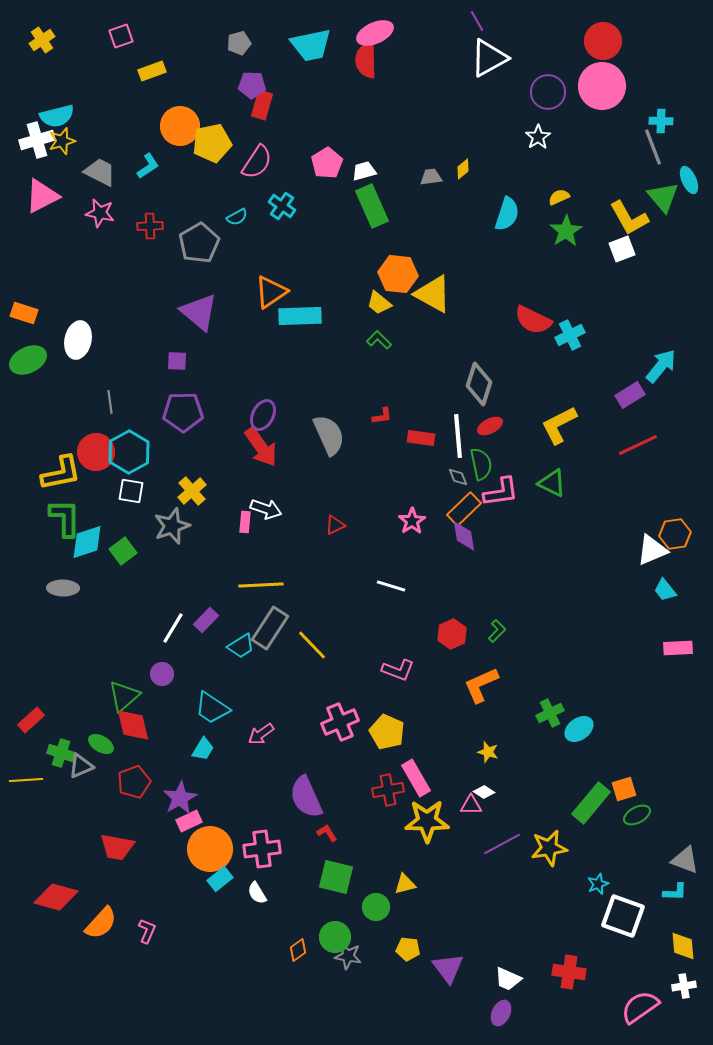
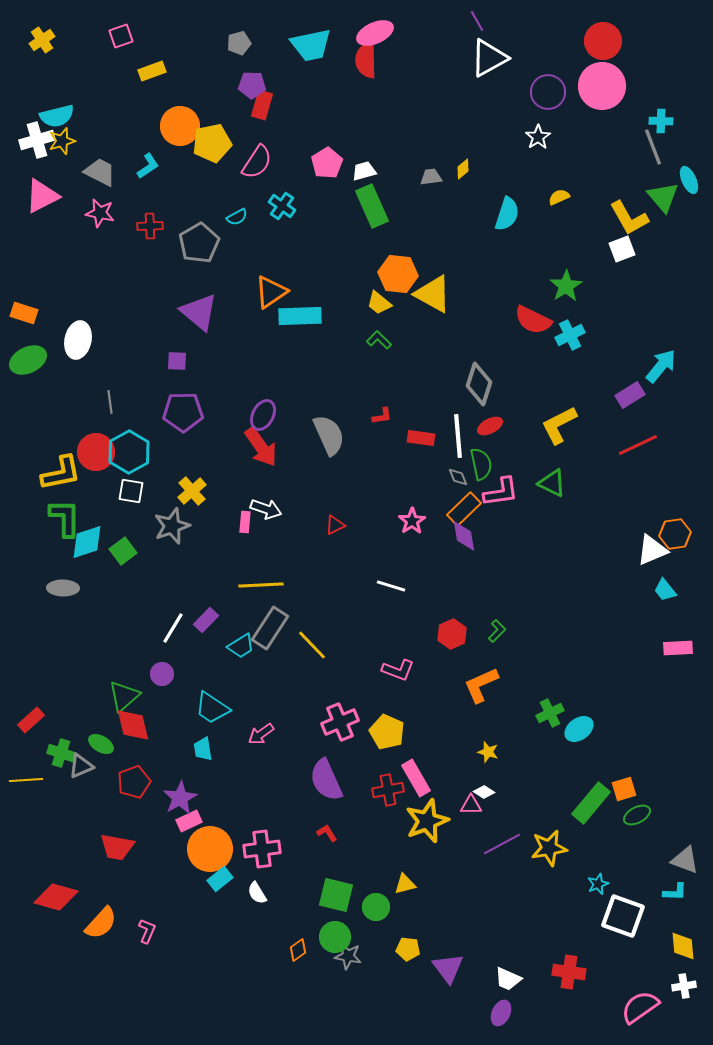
green star at (566, 231): moved 55 px down
cyan trapezoid at (203, 749): rotated 140 degrees clockwise
purple semicircle at (306, 797): moved 20 px right, 17 px up
yellow star at (427, 821): rotated 21 degrees counterclockwise
green square at (336, 877): moved 18 px down
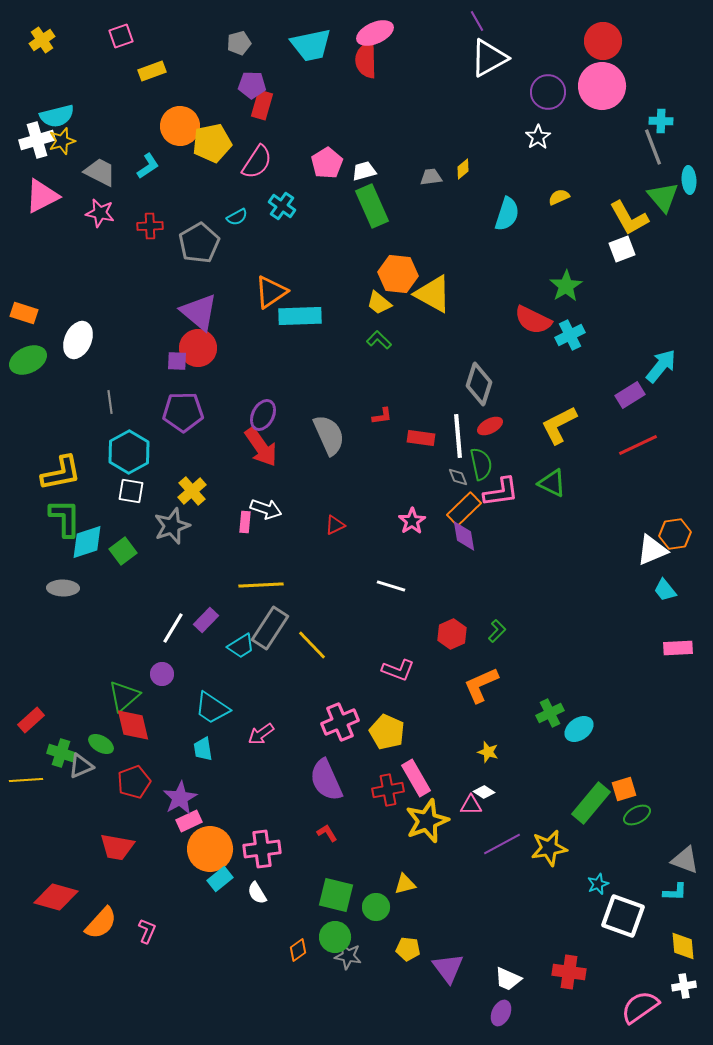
cyan ellipse at (689, 180): rotated 20 degrees clockwise
white ellipse at (78, 340): rotated 12 degrees clockwise
red circle at (96, 452): moved 102 px right, 104 px up
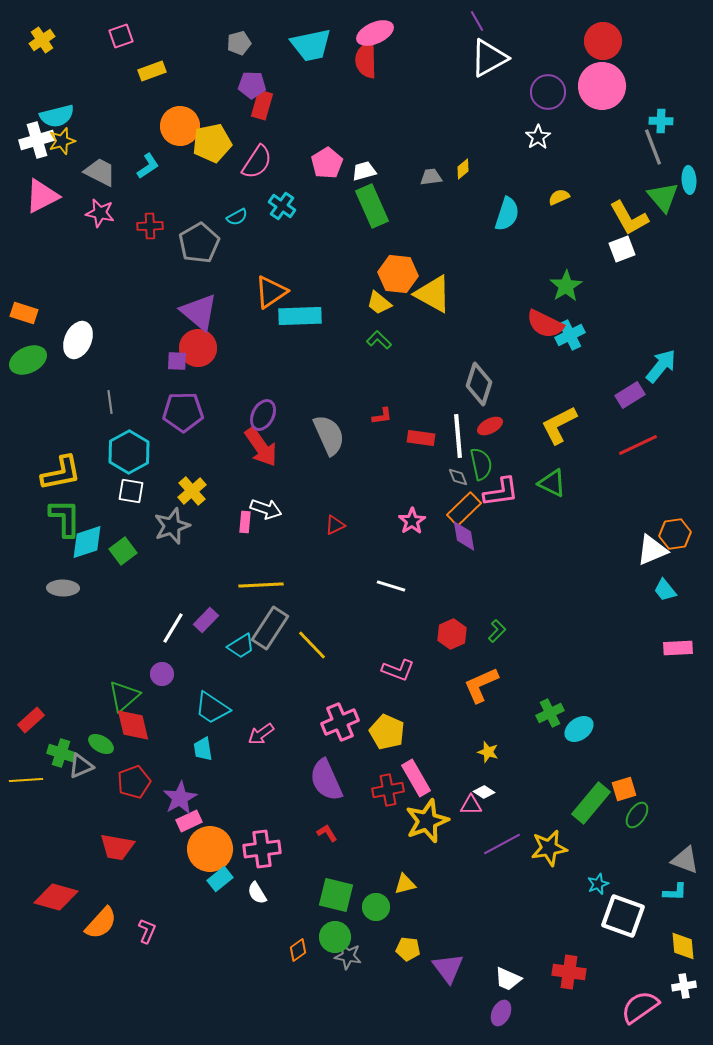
red semicircle at (533, 320): moved 12 px right, 4 px down
green ellipse at (637, 815): rotated 28 degrees counterclockwise
